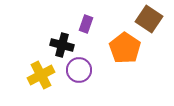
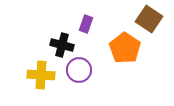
yellow cross: rotated 32 degrees clockwise
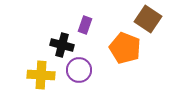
brown square: moved 1 px left
purple rectangle: moved 1 px left, 1 px down
orange pentagon: rotated 12 degrees counterclockwise
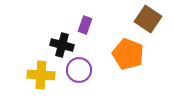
orange pentagon: moved 3 px right, 6 px down
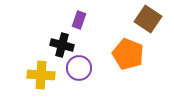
purple rectangle: moved 6 px left, 5 px up
purple circle: moved 2 px up
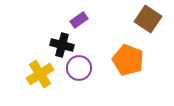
purple rectangle: rotated 36 degrees clockwise
orange pentagon: moved 6 px down
yellow cross: moved 1 px left, 1 px up; rotated 36 degrees counterclockwise
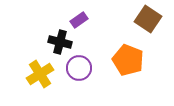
black cross: moved 2 px left, 3 px up
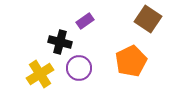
purple rectangle: moved 6 px right, 1 px down
orange pentagon: moved 3 px right, 1 px down; rotated 24 degrees clockwise
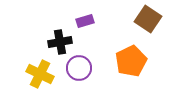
purple rectangle: rotated 18 degrees clockwise
black cross: rotated 25 degrees counterclockwise
yellow cross: rotated 32 degrees counterclockwise
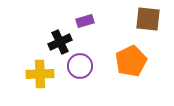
brown square: rotated 28 degrees counterclockwise
black cross: rotated 15 degrees counterclockwise
purple circle: moved 1 px right, 2 px up
yellow cross: rotated 28 degrees counterclockwise
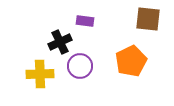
purple rectangle: rotated 24 degrees clockwise
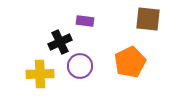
orange pentagon: moved 1 px left, 1 px down
